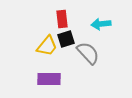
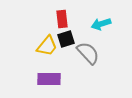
cyan arrow: rotated 12 degrees counterclockwise
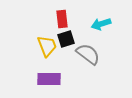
yellow trapezoid: rotated 60 degrees counterclockwise
gray semicircle: moved 1 px down; rotated 10 degrees counterclockwise
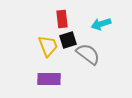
black square: moved 2 px right, 1 px down
yellow trapezoid: moved 1 px right
